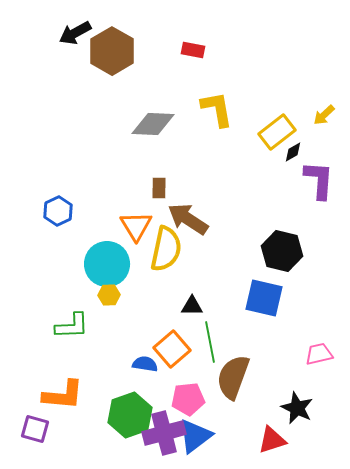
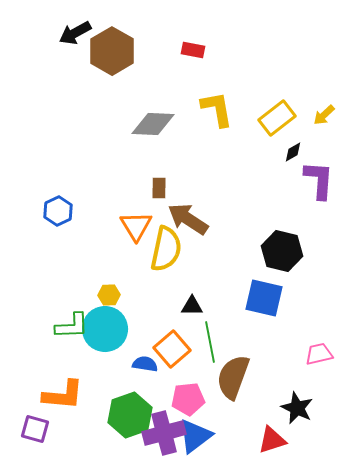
yellow rectangle: moved 14 px up
cyan circle: moved 2 px left, 65 px down
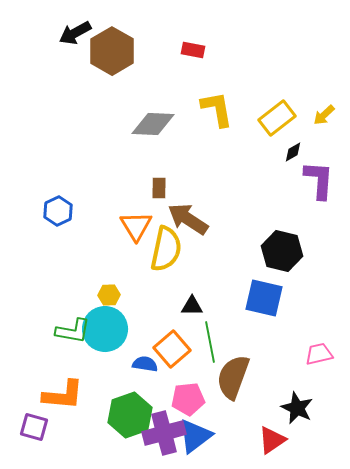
green L-shape: moved 1 px right, 5 px down; rotated 12 degrees clockwise
purple square: moved 1 px left, 2 px up
red triangle: rotated 16 degrees counterclockwise
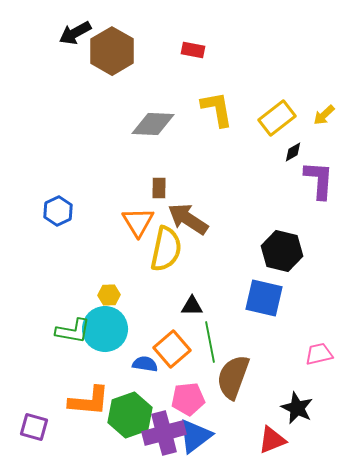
orange triangle: moved 2 px right, 4 px up
orange L-shape: moved 26 px right, 6 px down
red triangle: rotated 12 degrees clockwise
